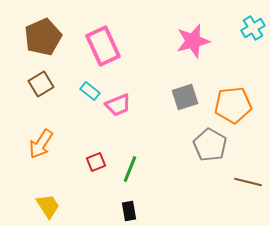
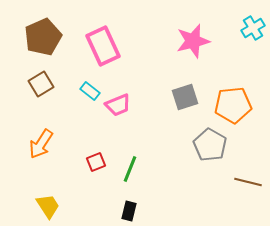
black rectangle: rotated 24 degrees clockwise
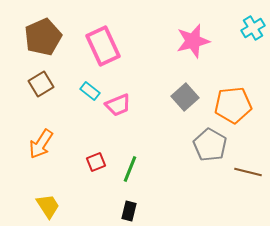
gray square: rotated 24 degrees counterclockwise
brown line: moved 10 px up
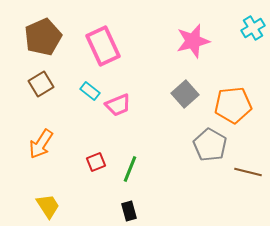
gray square: moved 3 px up
black rectangle: rotated 30 degrees counterclockwise
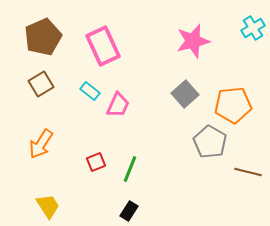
pink trapezoid: rotated 44 degrees counterclockwise
gray pentagon: moved 3 px up
black rectangle: rotated 48 degrees clockwise
